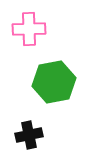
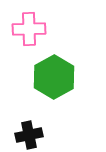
green hexagon: moved 5 px up; rotated 18 degrees counterclockwise
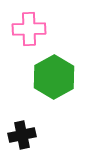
black cross: moved 7 px left
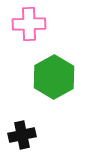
pink cross: moved 5 px up
